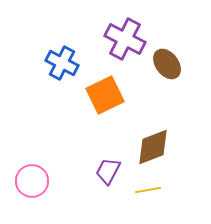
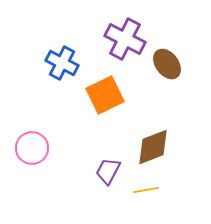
pink circle: moved 33 px up
yellow line: moved 2 px left
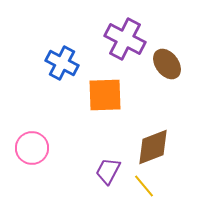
orange square: rotated 24 degrees clockwise
yellow line: moved 2 px left, 4 px up; rotated 60 degrees clockwise
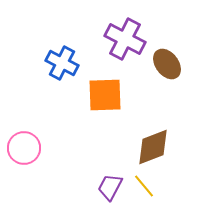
pink circle: moved 8 px left
purple trapezoid: moved 2 px right, 16 px down
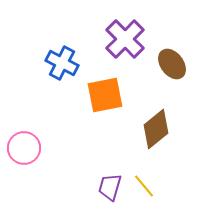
purple cross: rotated 18 degrees clockwise
brown ellipse: moved 5 px right
orange square: rotated 9 degrees counterclockwise
brown diamond: moved 3 px right, 18 px up; rotated 18 degrees counterclockwise
purple trapezoid: rotated 12 degrees counterclockwise
